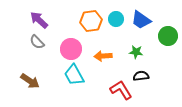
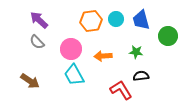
blue trapezoid: rotated 40 degrees clockwise
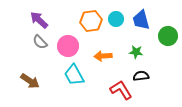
gray semicircle: moved 3 px right
pink circle: moved 3 px left, 3 px up
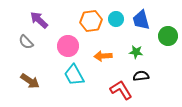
gray semicircle: moved 14 px left
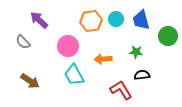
gray semicircle: moved 3 px left
orange arrow: moved 3 px down
black semicircle: moved 1 px right, 1 px up
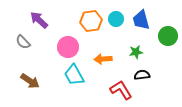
pink circle: moved 1 px down
green star: rotated 16 degrees counterclockwise
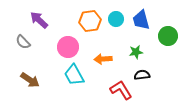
orange hexagon: moved 1 px left
brown arrow: moved 1 px up
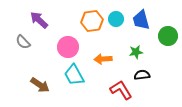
orange hexagon: moved 2 px right
brown arrow: moved 10 px right, 5 px down
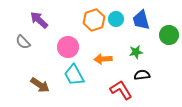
orange hexagon: moved 2 px right, 1 px up; rotated 10 degrees counterclockwise
green circle: moved 1 px right, 1 px up
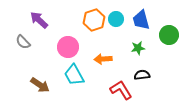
green star: moved 2 px right, 4 px up
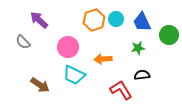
blue trapezoid: moved 1 px right, 2 px down; rotated 10 degrees counterclockwise
cyan trapezoid: rotated 35 degrees counterclockwise
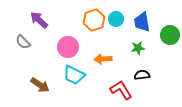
blue trapezoid: rotated 15 degrees clockwise
green circle: moved 1 px right
